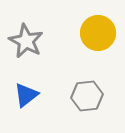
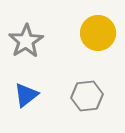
gray star: rotated 12 degrees clockwise
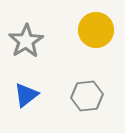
yellow circle: moved 2 px left, 3 px up
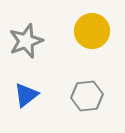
yellow circle: moved 4 px left, 1 px down
gray star: rotated 12 degrees clockwise
